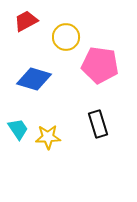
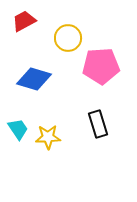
red trapezoid: moved 2 px left
yellow circle: moved 2 px right, 1 px down
pink pentagon: moved 1 px right, 1 px down; rotated 12 degrees counterclockwise
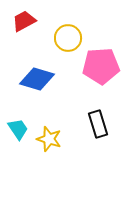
blue diamond: moved 3 px right
yellow star: moved 1 px right, 2 px down; rotated 20 degrees clockwise
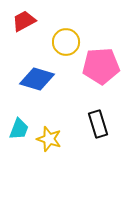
yellow circle: moved 2 px left, 4 px down
cyan trapezoid: moved 1 px right; rotated 55 degrees clockwise
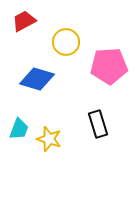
pink pentagon: moved 8 px right
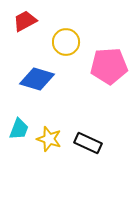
red trapezoid: moved 1 px right
black rectangle: moved 10 px left, 19 px down; rotated 48 degrees counterclockwise
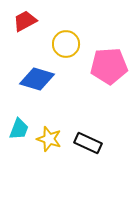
yellow circle: moved 2 px down
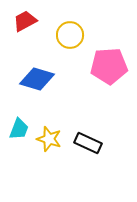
yellow circle: moved 4 px right, 9 px up
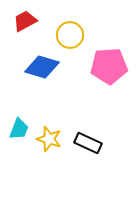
blue diamond: moved 5 px right, 12 px up
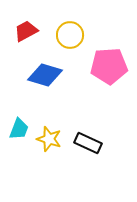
red trapezoid: moved 1 px right, 10 px down
blue diamond: moved 3 px right, 8 px down
